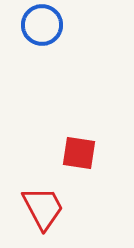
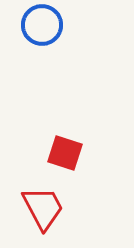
red square: moved 14 px left; rotated 9 degrees clockwise
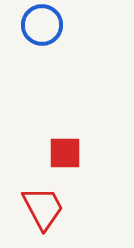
red square: rotated 18 degrees counterclockwise
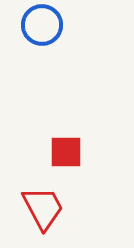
red square: moved 1 px right, 1 px up
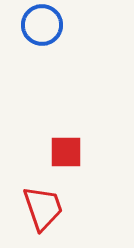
red trapezoid: rotated 9 degrees clockwise
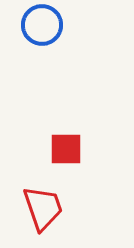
red square: moved 3 px up
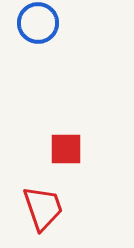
blue circle: moved 4 px left, 2 px up
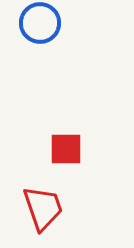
blue circle: moved 2 px right
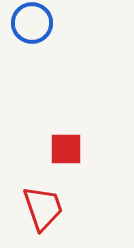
blue circle: moved 8 px left
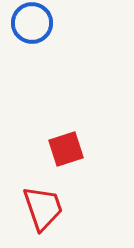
red square: rotated 18 degrees counterclockwise
